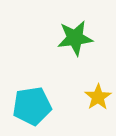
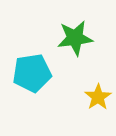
cyan pentagon: moved 33 px up
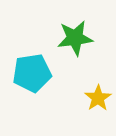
yellow star: moved 1 px down
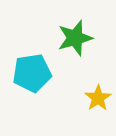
green star: rotated 9 degrees counterclockwise
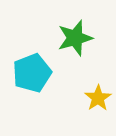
cyan pentagon: rotated 12 degrees counterclockwise
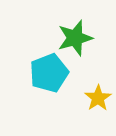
cyan pentagon: moved 17 px right
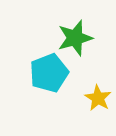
yellow star: rotated 8 degrees counterclockwise
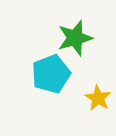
cyan pentagon: moved 2 px right, 1 px down
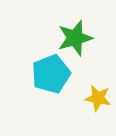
yellow star: rotated 20 degrees counterclockwise
